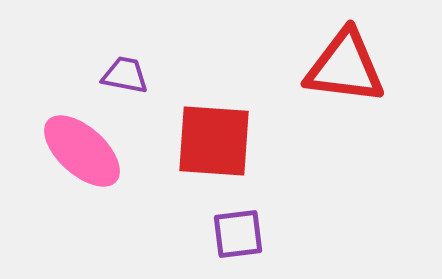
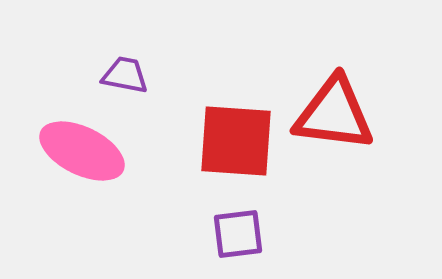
red triangle: moved 11 px left, 47 px down
red square: moved 22 px right
pink ellipse: rotated 16 degrees counterclockwise
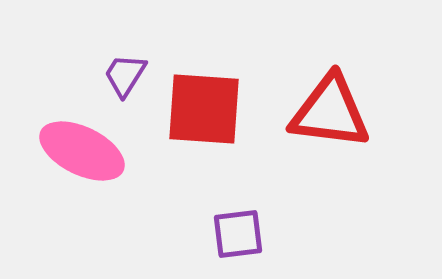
purple trapezoid: rotated 69 degrees counterclockwise
red triangle: moved 4 px left, 2 px up
red square: moved 32 px left, 32 px up
